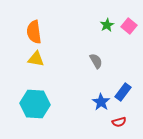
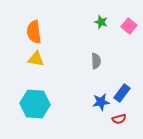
green star: moved 6 px left, 3 px up; rotated 24 degrees counterclockwise
gray semicircle: rotated 28 degrees clockwise
blue rectangle: moved 1 px left, 1 px down
blue star: rotated 30 degrees clockwise
red semicircle: moved 3 px up
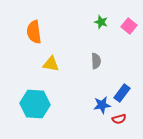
yellow triangle: moved 15 px right, 5 px down
blue star: moved 1 px right, 3 px down
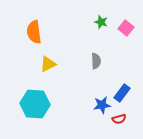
pink square: moved 3 px left, 2 px down
yellow triangle: moved 3 px left; rotated 36 degrees counterclockwise
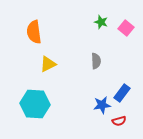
red semicircle: moved 2 px down
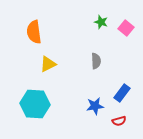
blue star: moved 7 px left, 1 px down
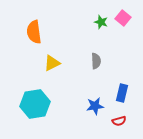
pink square: moved 3 px left, 10 px up
yellow triangle: moved 4 px right, 1 px up
blue rectangle: rotated 24 degrees counterclockwise
cyan hexagon: rotated 12 degrees counterclockwise
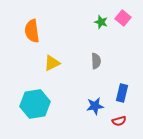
orange semicircle: moved 2 px left, 1 px up
